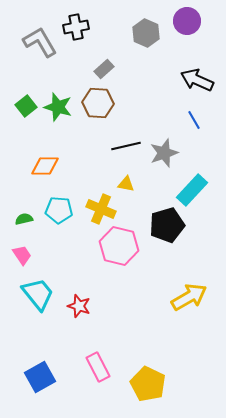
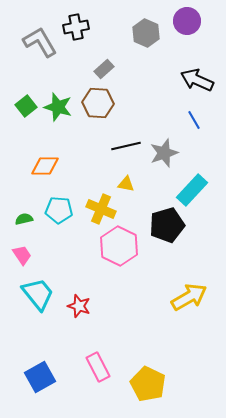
pink hexagon: rotated 12 degrees clockwise
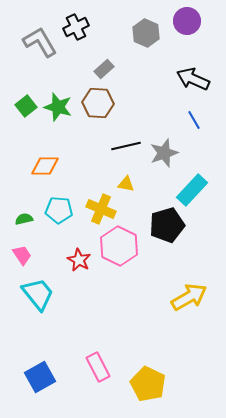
black cross: rotated 15 degrees counterclockwise
black arrow: moved 4 px left, 1 px up
red star: moved 46 px up; rotated 10 degrees clockwise
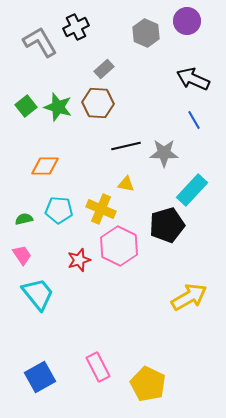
gray star: rotated 20 degrees clockwise
red star: rotated 25 degrees clockwise
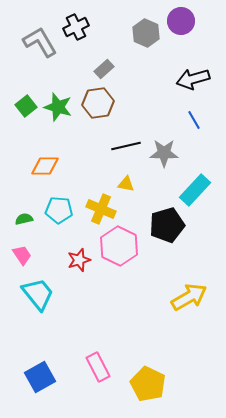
purple circle: moved 6 px left
black arrow: rotated 40 degrees counterclockwise
brown hexagon: rotated 12 degrees counterclockwise
cyan rectangle: moved 3 px right
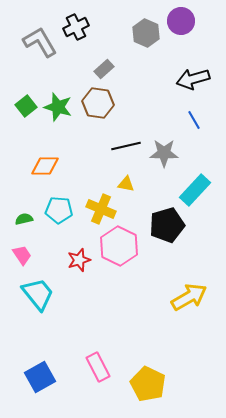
brown hexagon: rotated 16 degrees clockwise
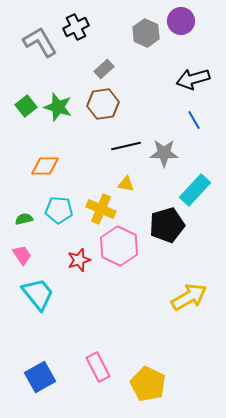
brown hexagon: moved 5 px right, 1 px down; rotated 16 degrees counterclockwise
